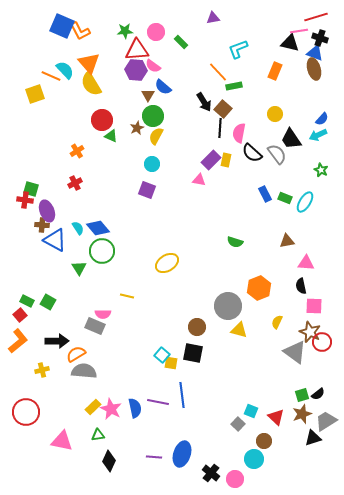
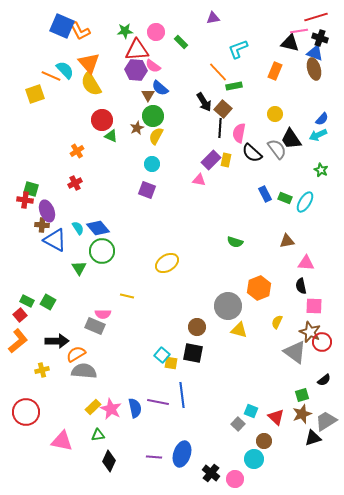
blue semicircle at (163, 87): moved 3 px left, 1 px down
gray semicircle at (277, 154): moved 5 px up
black semicircle at (318, 394): moved 6 px right, 14 px up
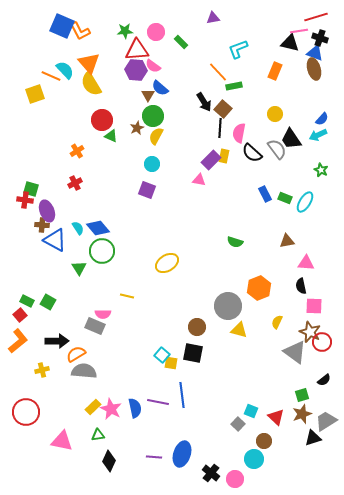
yellow rectangle at (226, 160): moved 2 px left, 4 px up
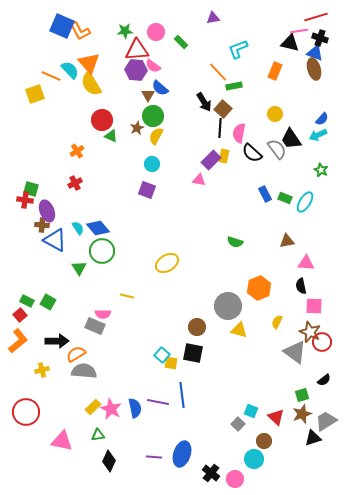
cyan semicircle at (65, 70): moved 5 px right
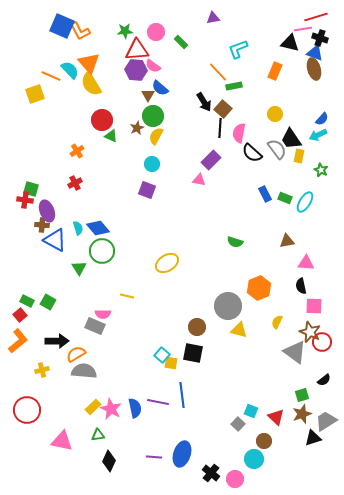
pink line at (299, 31): moved 4 px right, 2 px up
yellow rectangle at (224, 156): moved 75 px right
cyan semicircle at (78, 228): rotated 16 degrees clockwise
red circle at (26, 412): moved 1 px right, 2 px up
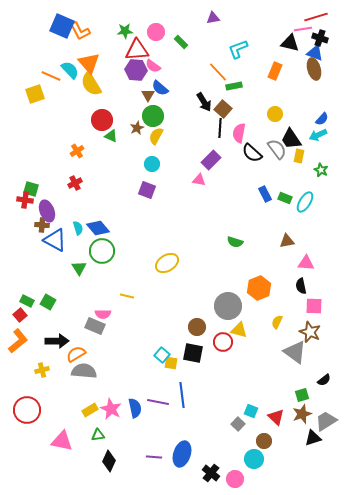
red circle at (322, 342): moved 99 px left
yellow rectangle at (93, 407): moved 3 px left, 3 px down; rotated 14 degrees clockwise
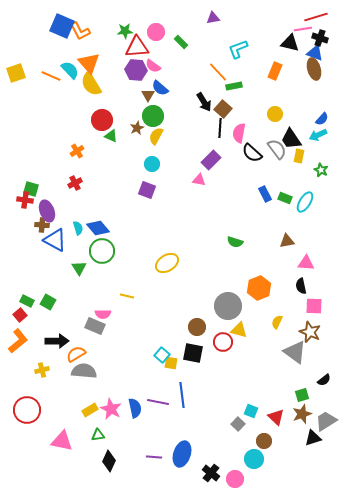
red triangle at (137, 50): moved 3 px up
yellow square at (35, 94): moved 19 px left, 21 px up
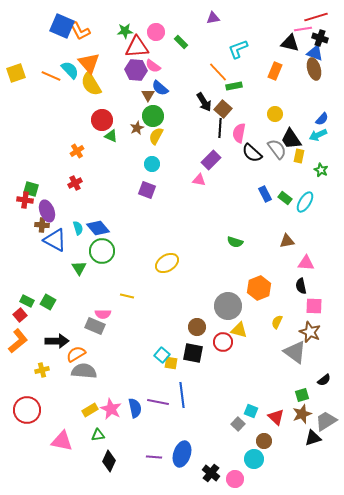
green rectangle at (285, 198): rotated 16 degrees clockwise
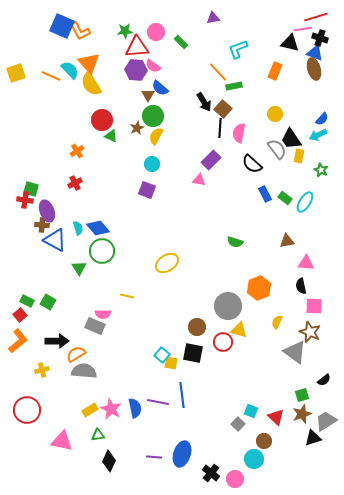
black semicircle at (252, 153): moved 11 px down
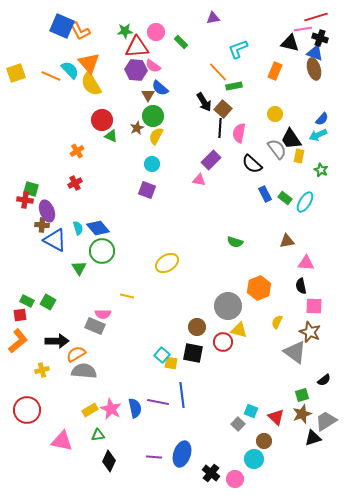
red square at (20, 315): rotated 32 degrees clockwise
